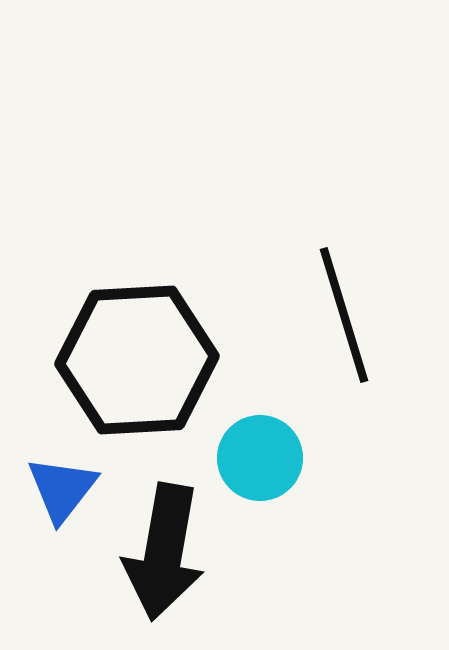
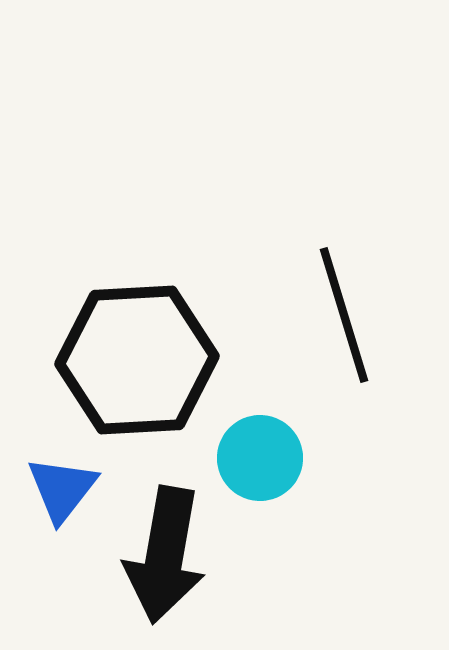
black arrow: moved 1 px right, 3 px down
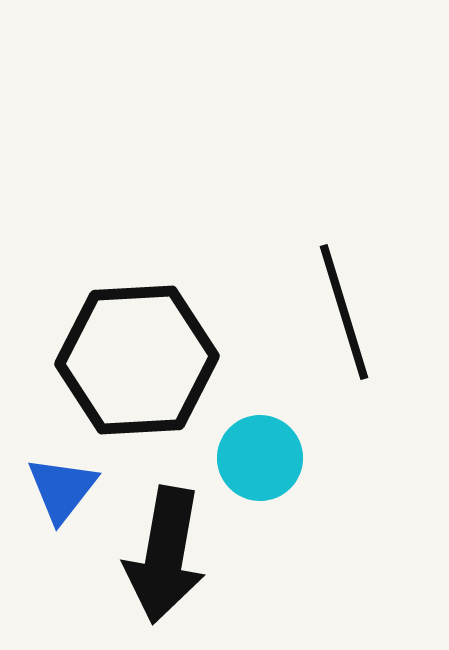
black line: moved 3 px up
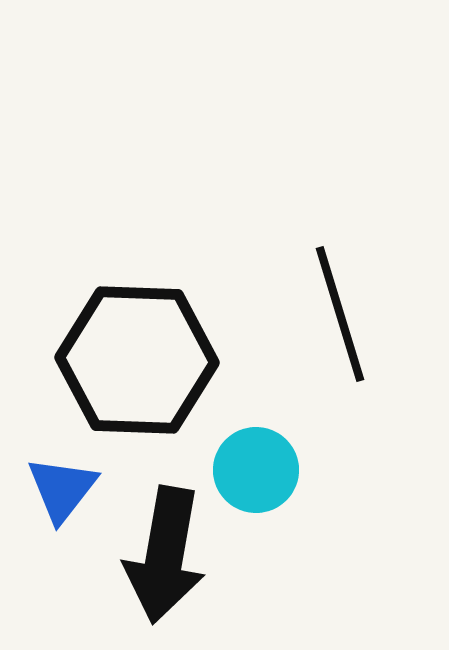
black line: moved 4 px left, 2 px down
black hexagon: rotated 5 degrees clockwise
cyan circle: moved 4 px left, 12 px down
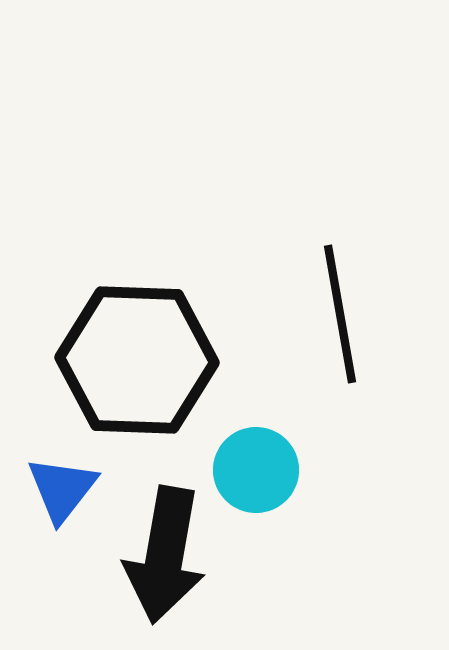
black line: rotated 7 degrees clockwise
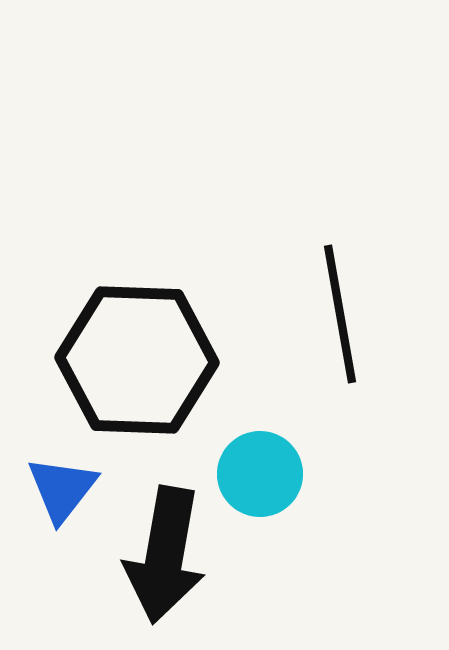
cyan circle: moved 4 px right, 4 px down
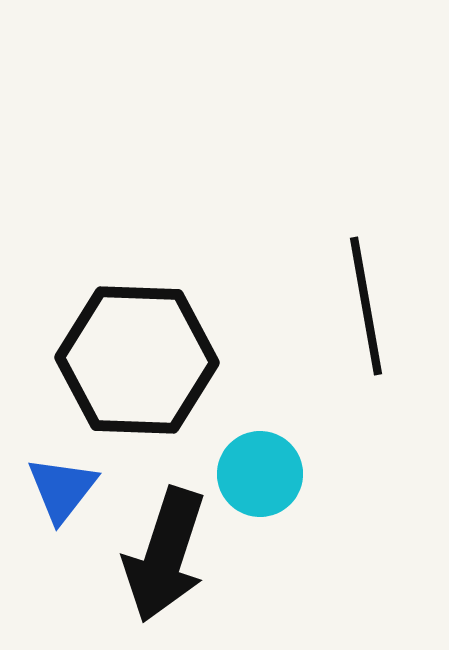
black line: moved 26 px right, 8 px up
black arrow: rotated 8 degrees clockwise
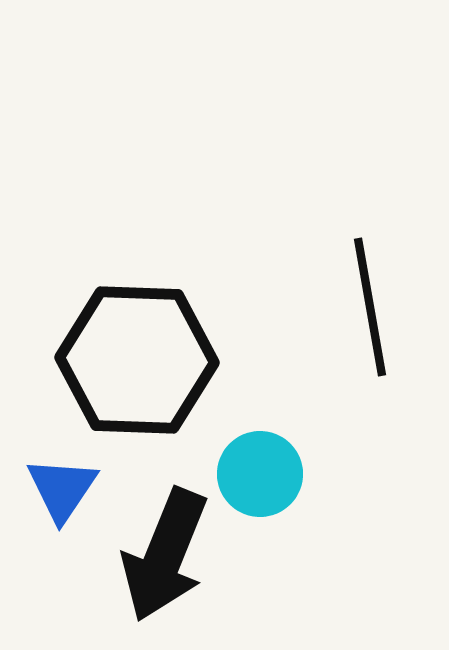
black line: moved 4 px right, 1 px down
blue triangle: rotated 4 degrees counterclockwise
black arrow: rotated 4 degrees clockwise
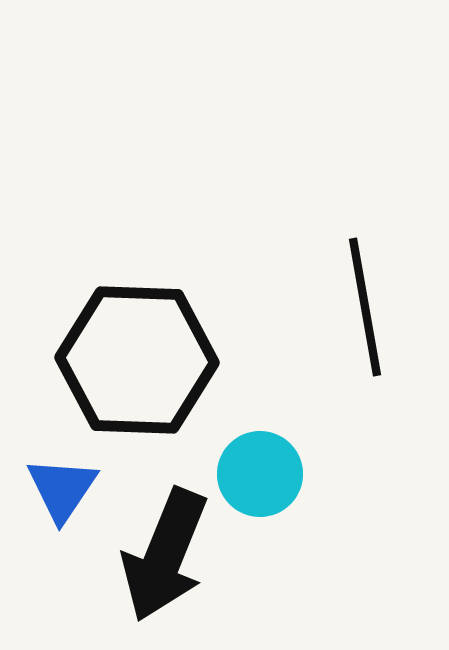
black line: moved 5 px left
